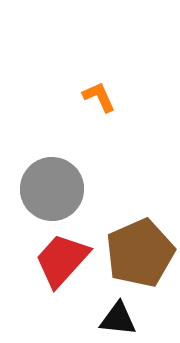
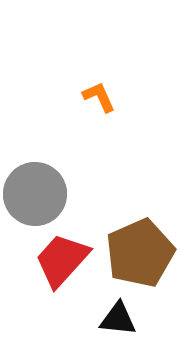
gray circle: moved 17 px left, 5 px down
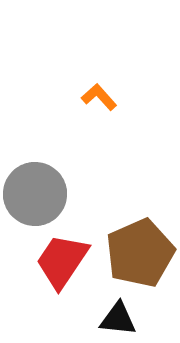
orange L-shape: rotated 18 degrees counterclockwise
red trapezoid: moved 1 px down; rotated 8 degrees counterclockwise
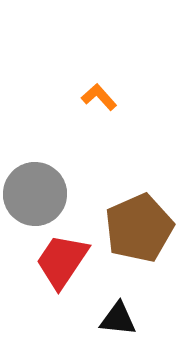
brown pentagon: moved 1 px left, 25 px up
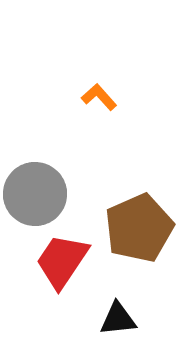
black triangle: rotated 12 degrees counterclockwise
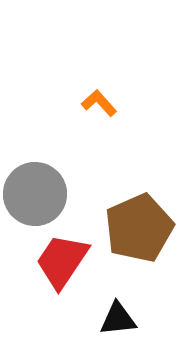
orange L-shape: moved 6 px down
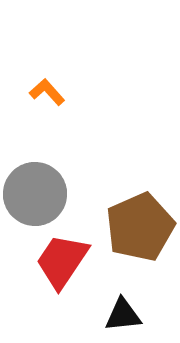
orange L-shape: moved 52 px left, 11 px up
brown pentagon: moved 1 px right, 1 px up
black triangle: moved 5 px right, 4 px up
